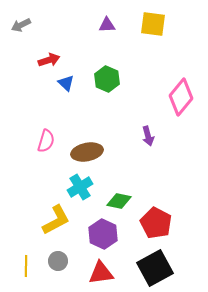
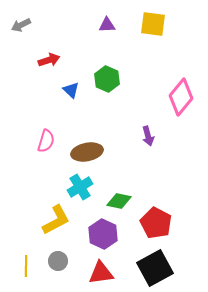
blue triangle: moved 5 px right, 7 px down
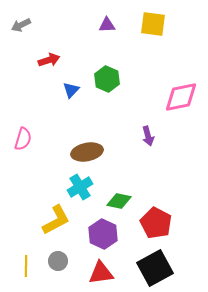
blue triangle: rotated 30 degrees clockwise
pink diamond: rotated 39 degrees clockwise
pink semicircle: moved 23 px left, 2 px up
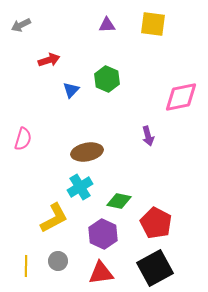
yellow L-shape: moved 2 px left, 2 px up
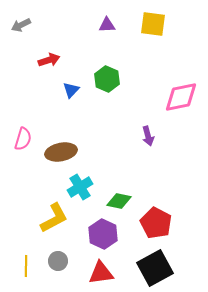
brown ellipse: moved 26 px left
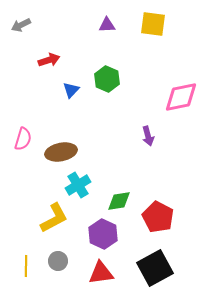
cyan cross: moved 2 px left, 2 px up
green diamond: rotated 20 degrees counterclockwise
red pentagon: moved 2 px right, 6 px up
